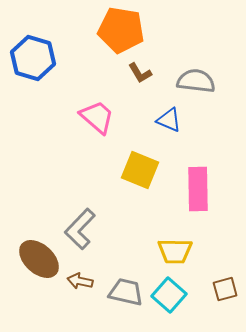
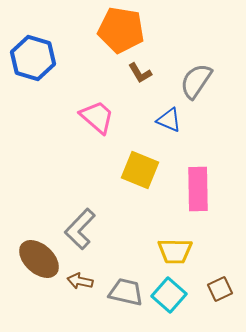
gray semicircle: rotated 63 degrees counterclockwise
brown square: moved 5 px left; rotated 10 degrees counterclockwise
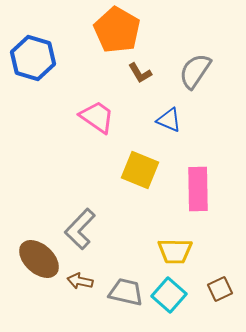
orange pentagon: moved 4 px left; rotated 21 degrees clockwise
gray semicircle: moved 1 px left, 10 px up
pink trapezoid: rotated 6 degrees counterclockwise
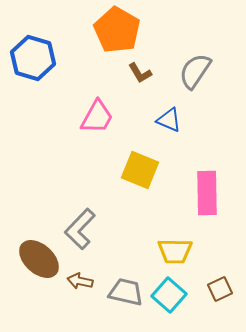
pink trapezoid: rotated 84 degrees clockwise
pink rectangle: moved 9 px right, 4 px down
